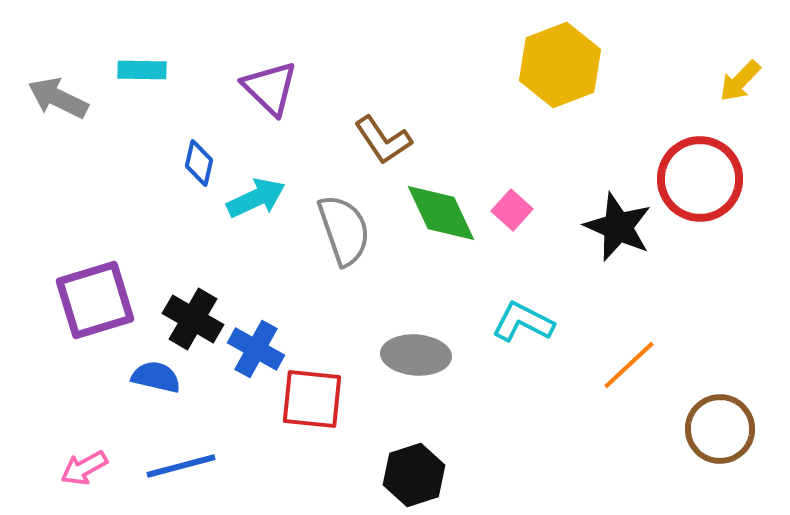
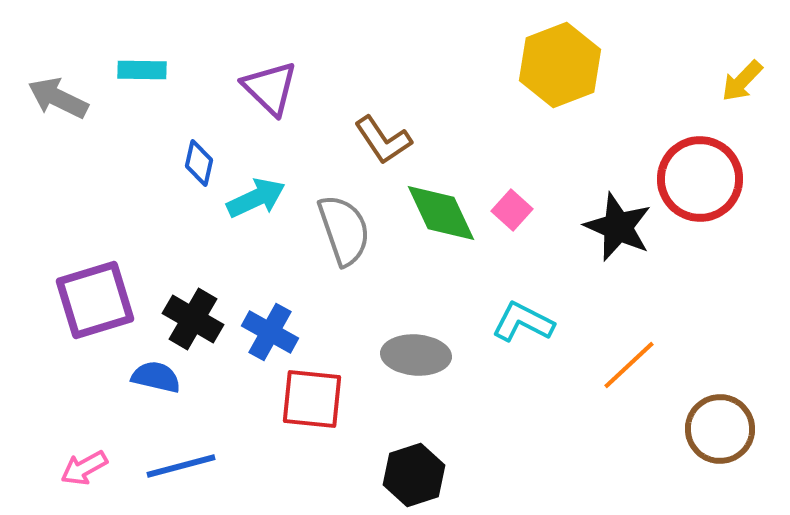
yellow arrow: moved 2 px right
blue cross: moved 14 px right, 17 px up
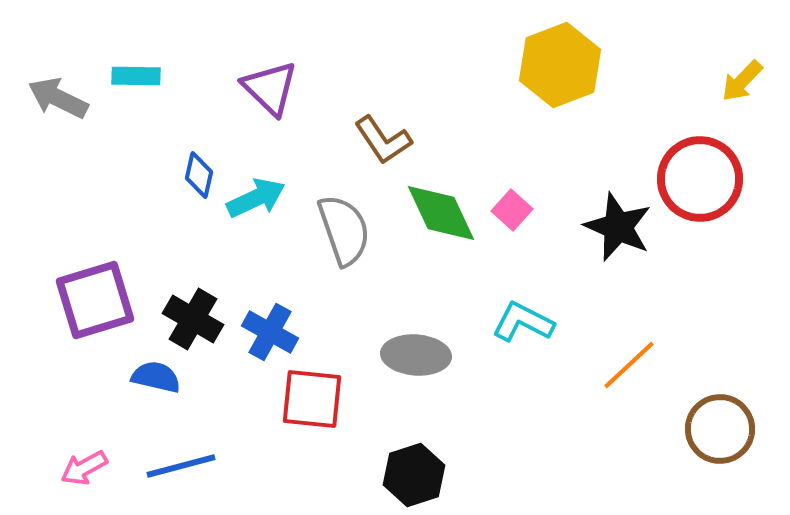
cyan rectangle: moved 6 px left, 6 px down
blue diamond: moved 12 px down
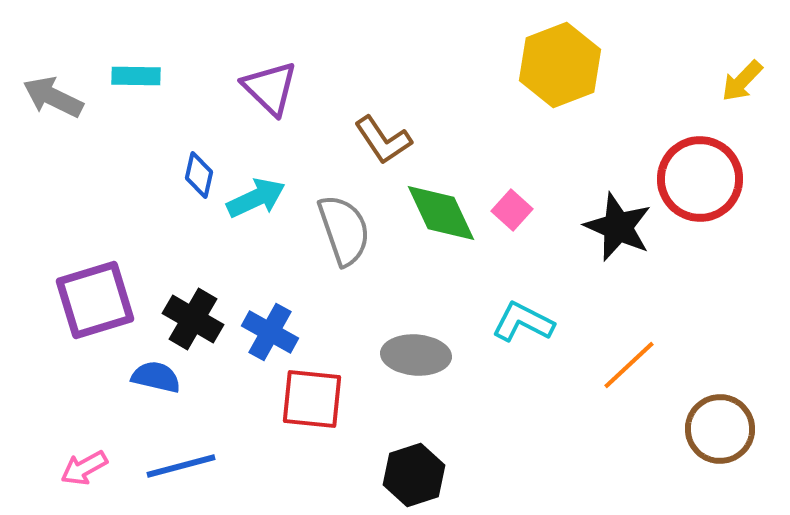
gray arrow: moved 5 px left, 1 px up
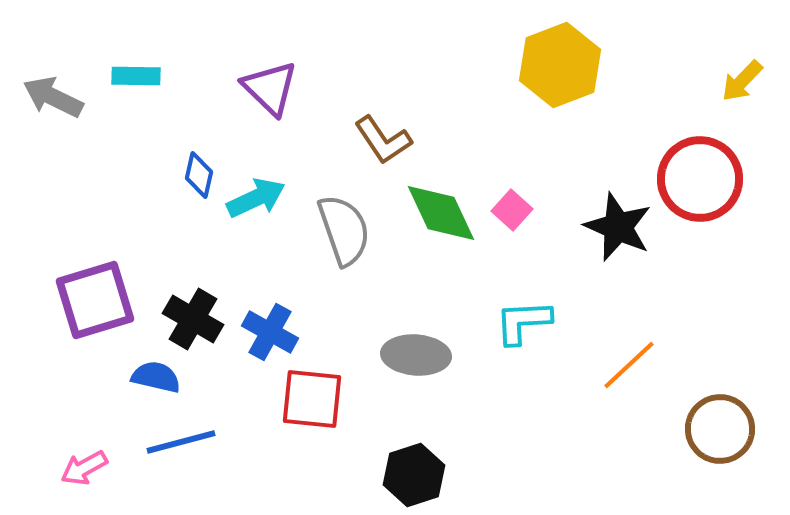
cyan L-shape: rotated 30 degrees counterclockwise
blue line: moved 24 px up
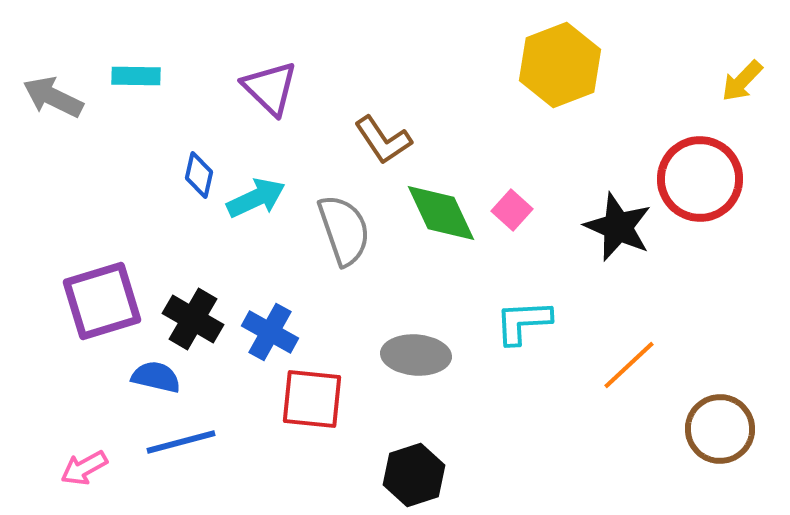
purple square: moved 7 px right, 1 px down
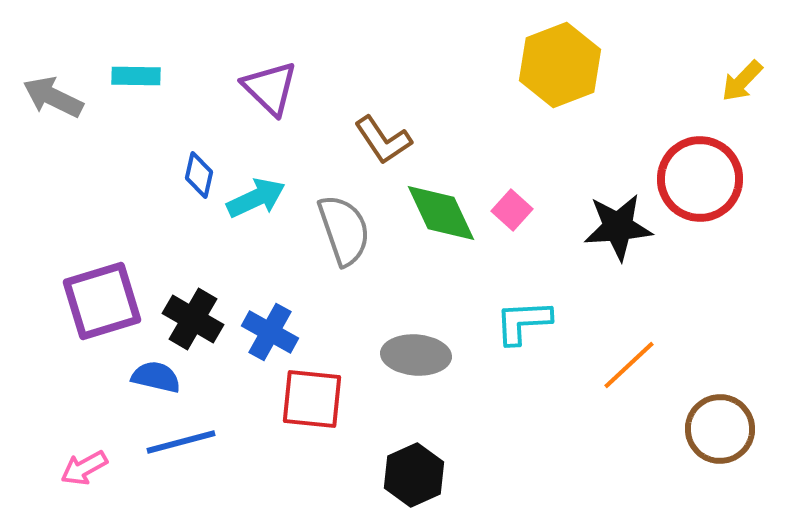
black star: rotated 28 degrees counterclockwise
black hexagon: rotated 6 degrees counterclockwise
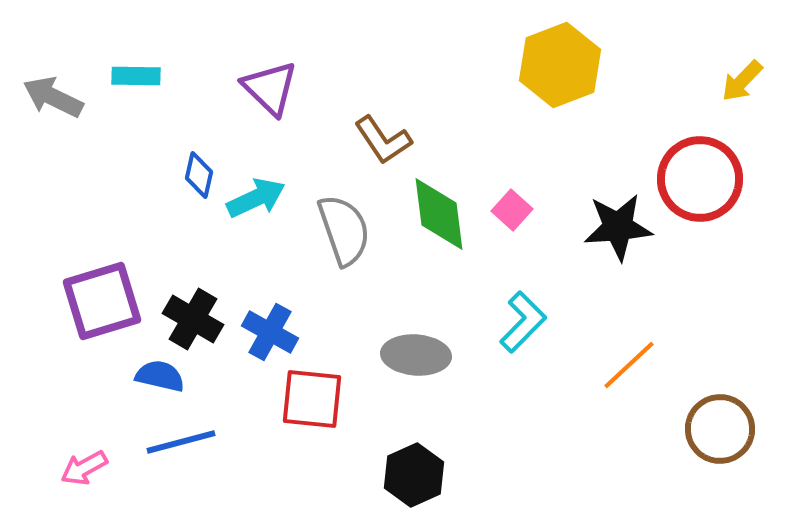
green diamond: moved 2 px left, 1 px down; rotated 18 degrees clockwise
cyan L-shape: rotated 138 degrees clockwise
blue semicircle: moved 4 px right, 1 px up
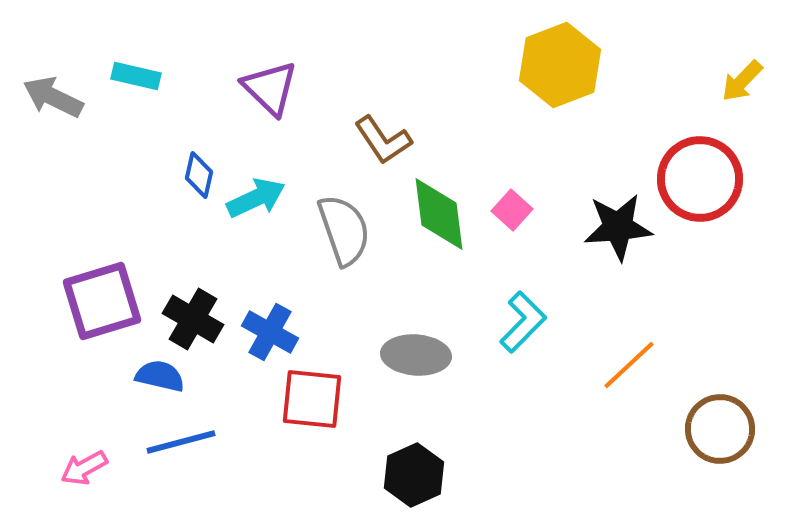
cyan rectangle: rotated 12 degrees clockwise
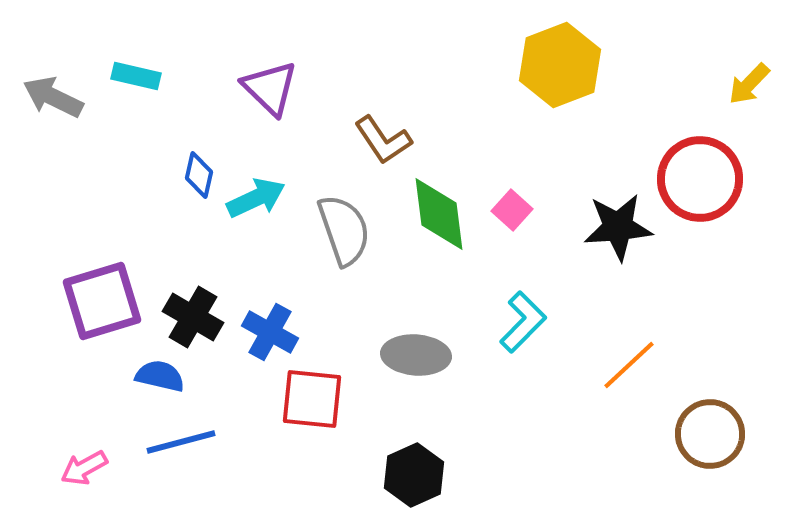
yellow arrow: moved 7 px right, 3 px down
black cross: moved 2 px up
brown circle: moved 10 px left, 5 px down
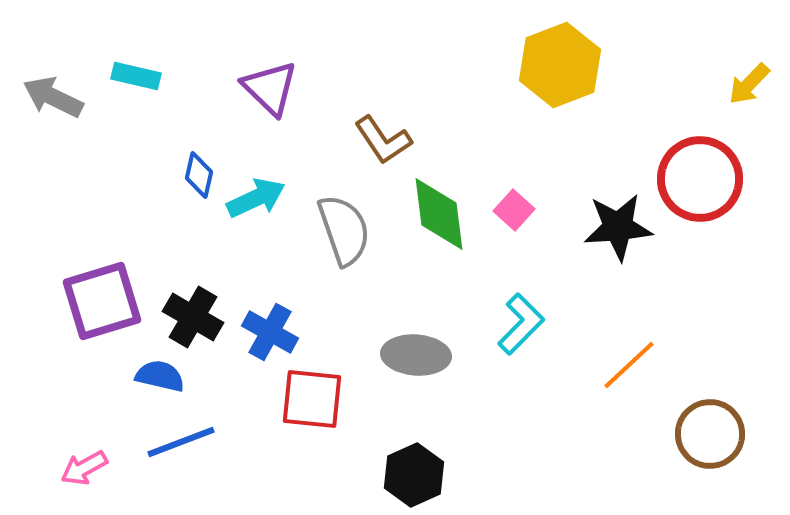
pink square: moved 2 px right
cyan L-shape: moved 2 px left, 2 px down
blue line: rotated 6 degrees counterclockwise
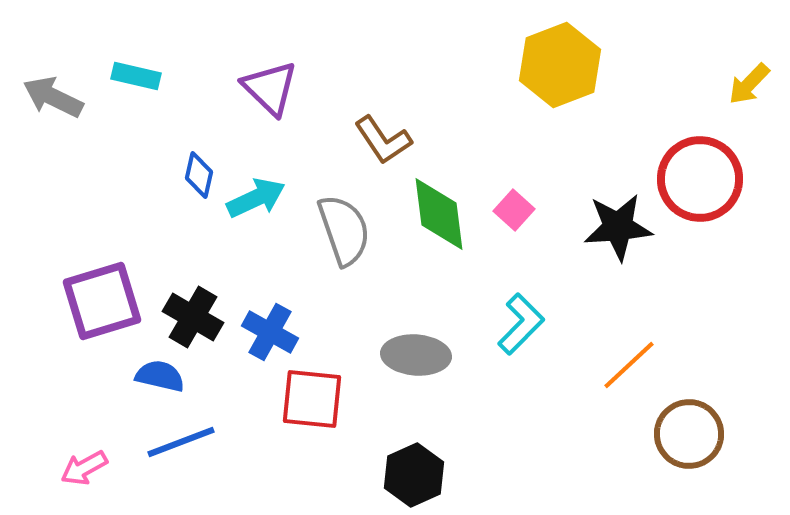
brown circle: moved 21 px left
